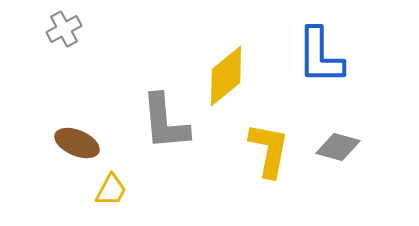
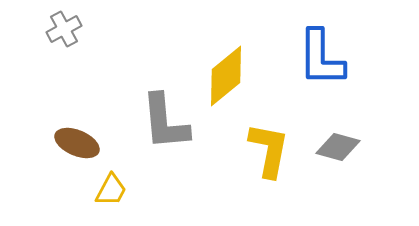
blue L-shape: moved 1 px right, 2 px down
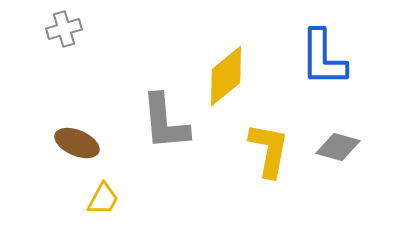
gray cross: rotated 12 degrees clockwise
blue L-shape: moved 2 px right
yellow trapezoid: moved 8 px left, 9 px down
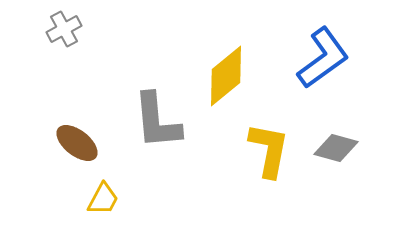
gray cross: rotated 12 degrees counterclockwise
blue L-shape: rotated 126 degrees counterclockwise
gray L-shape: moved 8 px left, 1 px up
brown ellipse: rotated 15 degrees clockwise
gray diamond: moved 2 px left, 1 px down
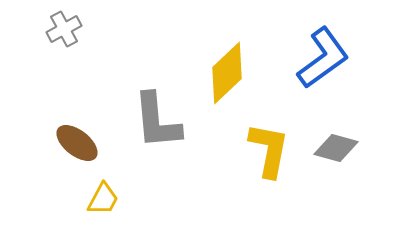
yellow diamond: moved 1 px right, 3 px up; rotated 4 degrees counterclockwise
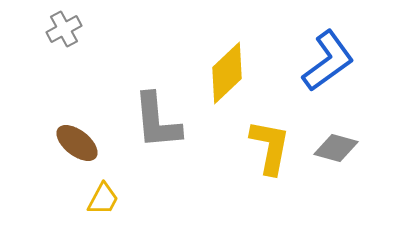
blue L-shape: moved 5 px right, 3 px down
yellow L-shape: moved 1 px right, 3 px up
